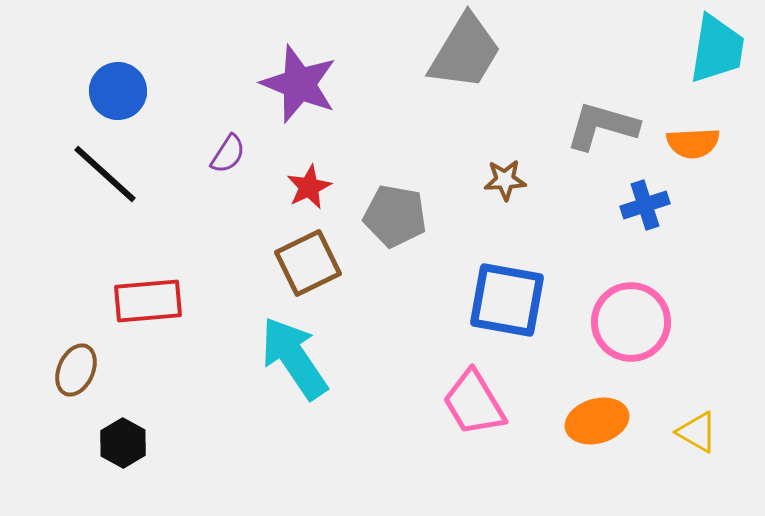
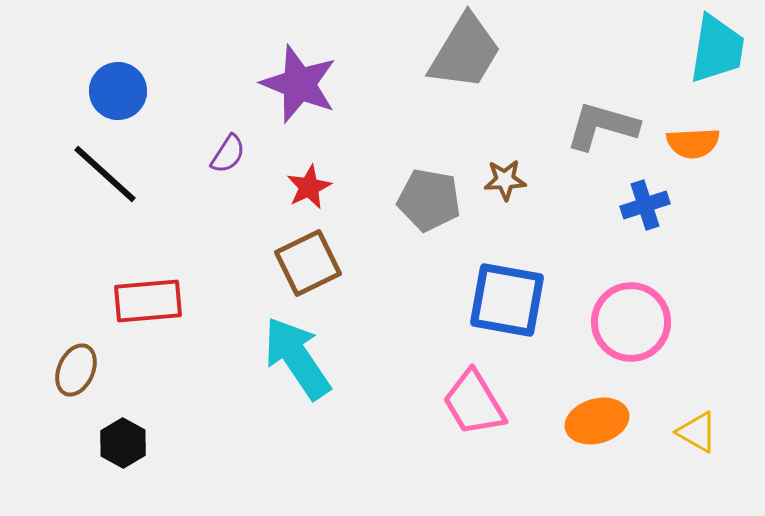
gray pentagon: moved 34 px right, 16 px up
cyan arrow: moved 3 px right
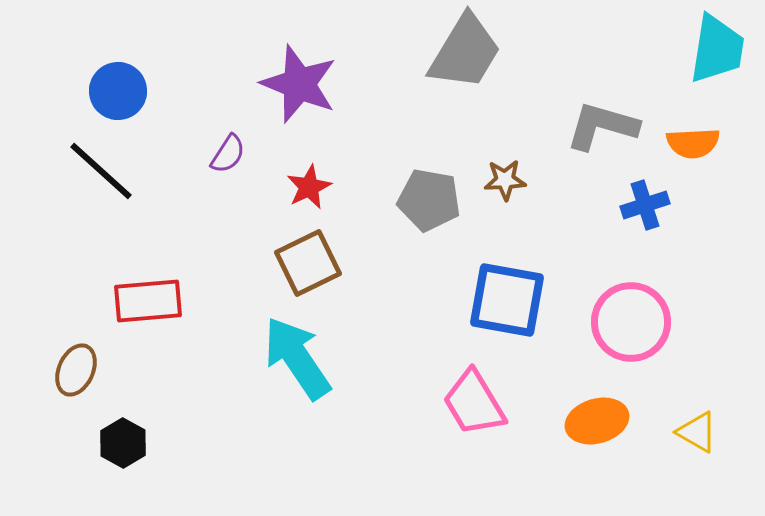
black line: moved 4 px left, 3 px up
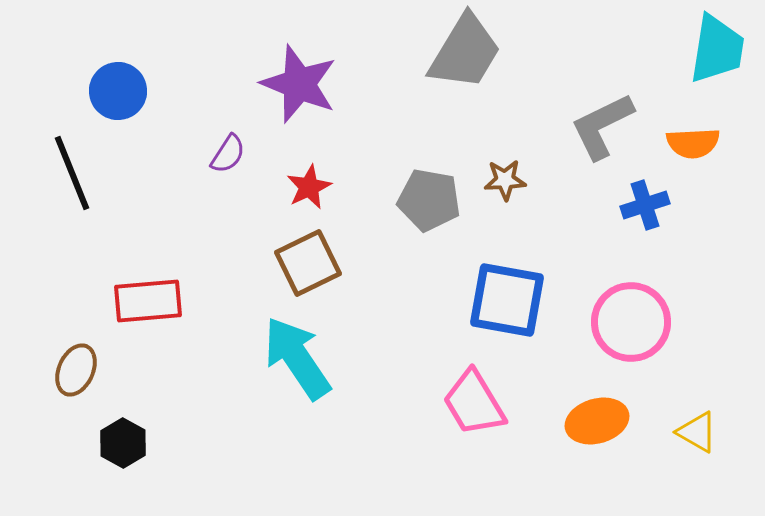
gray L-shape: rotated 42 degrees counterclockwise
black line: moved 29 px left, 2 px down; rotated 26 degrees clockwise
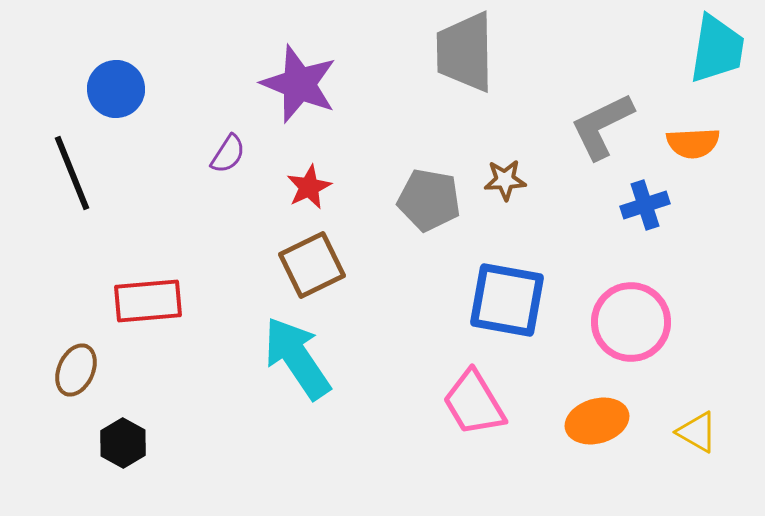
gray trapezoid: rotated 148 degrees clockwise
blue circle: moved 2 px left, 2 px up
brown square: moved 4 px right, 2 px down
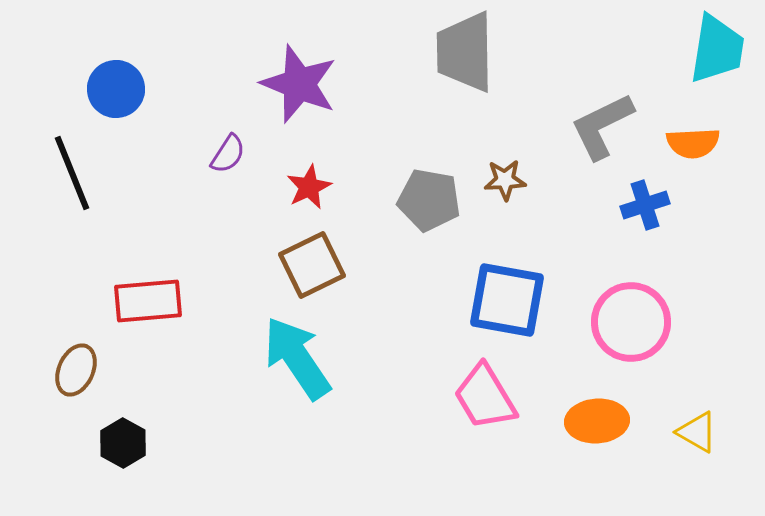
pink trapezoid: moved 11 px right, 6 px up
orange ellipse: rotated 12 degrees clockwise
